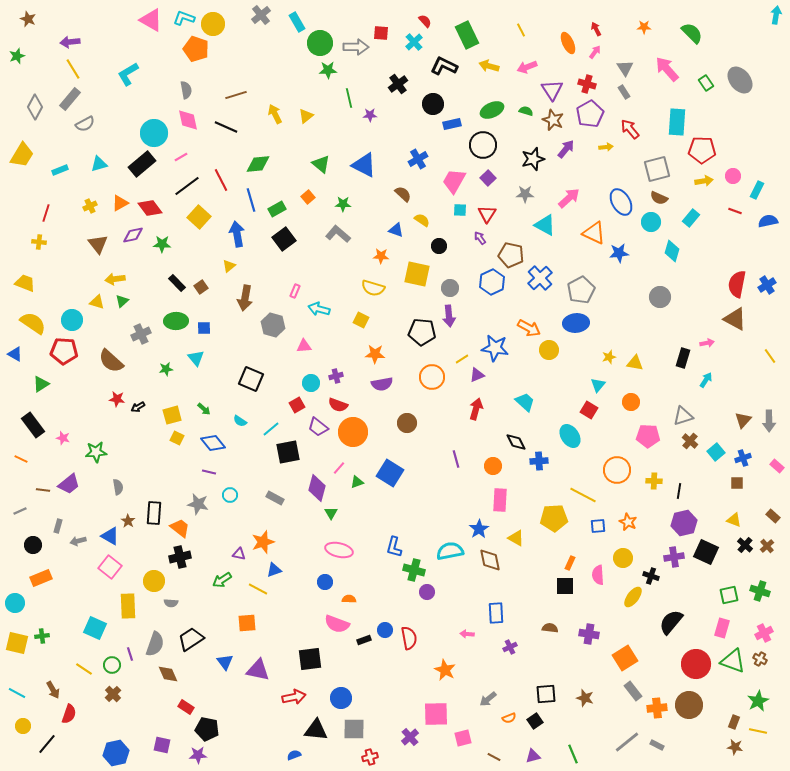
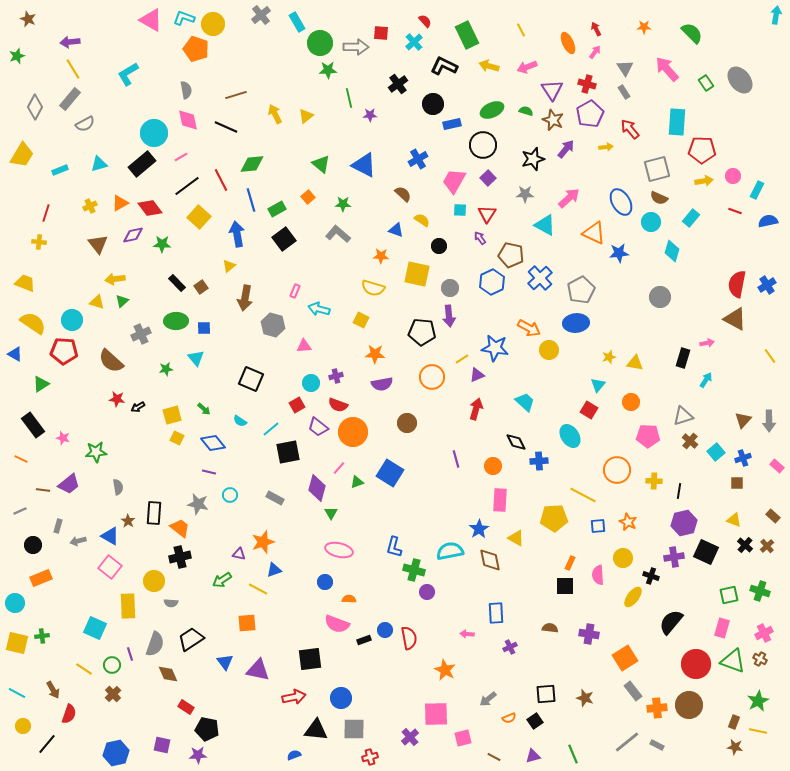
green diamond at (258, 164): moved 6 px left
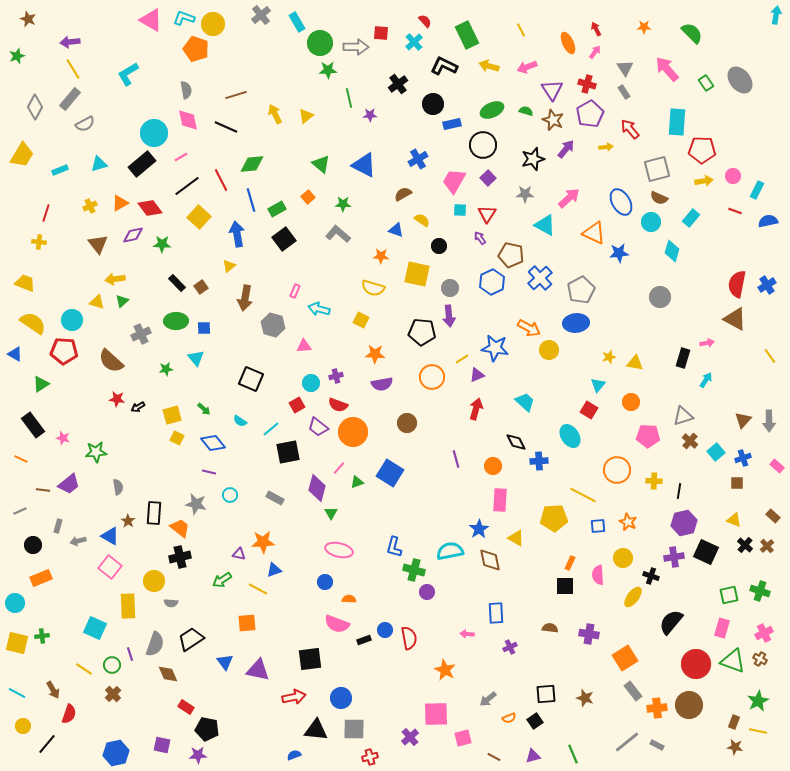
brown semicircle at (403, 194): rotated 72 degrees counterclockwise
gray star at (198, 504): moved 2 px left
orange star at (263, 542): rotated 15 degrees clockwise
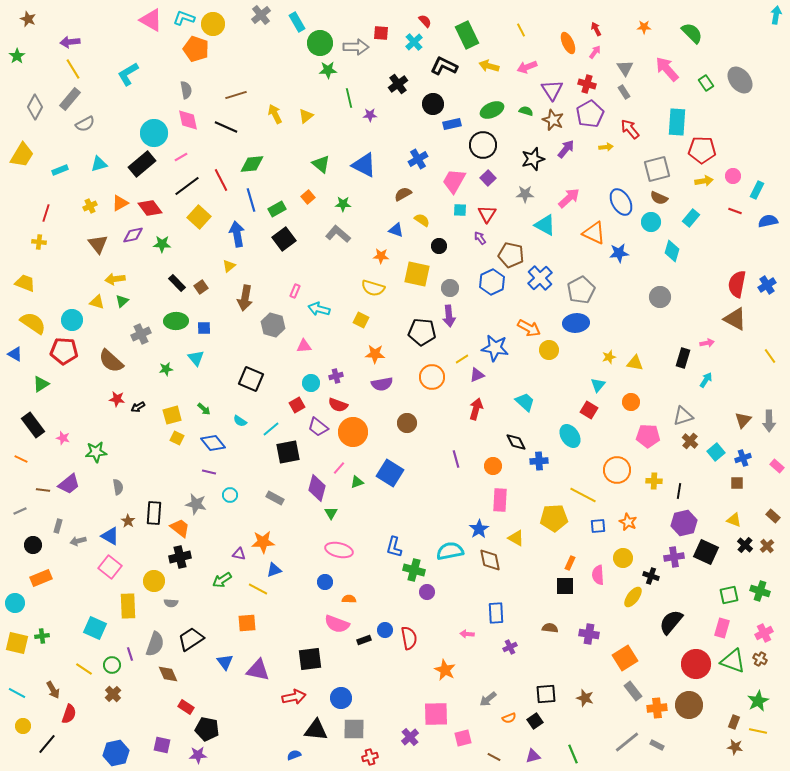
green star at (17, 56): rotated 14 degrees counterclockwise
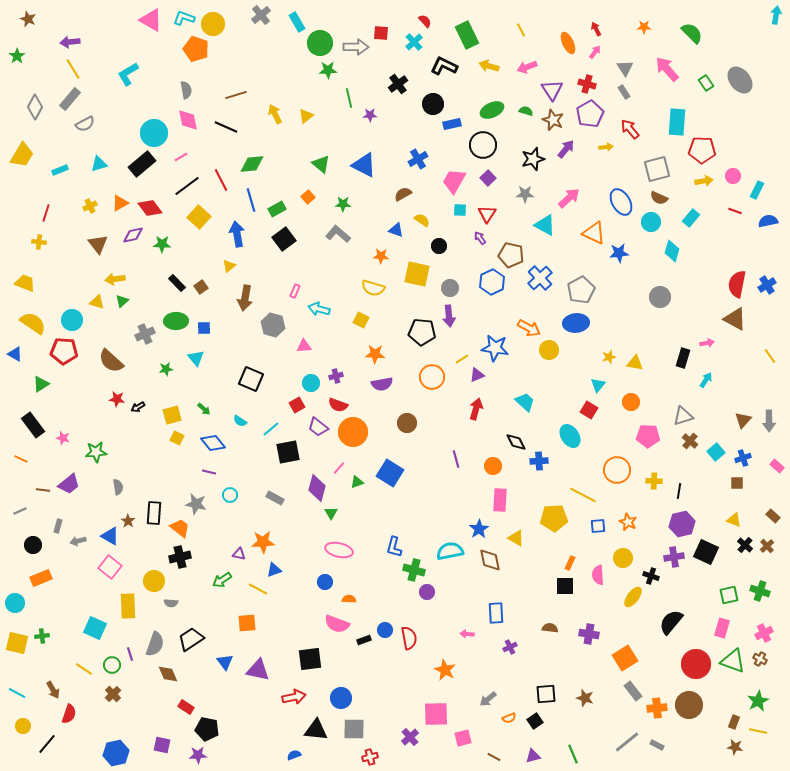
gray cross at (141, 334): moved 4 px right
purple hexagon at (684, 523): moved 2 px left, 1 px down
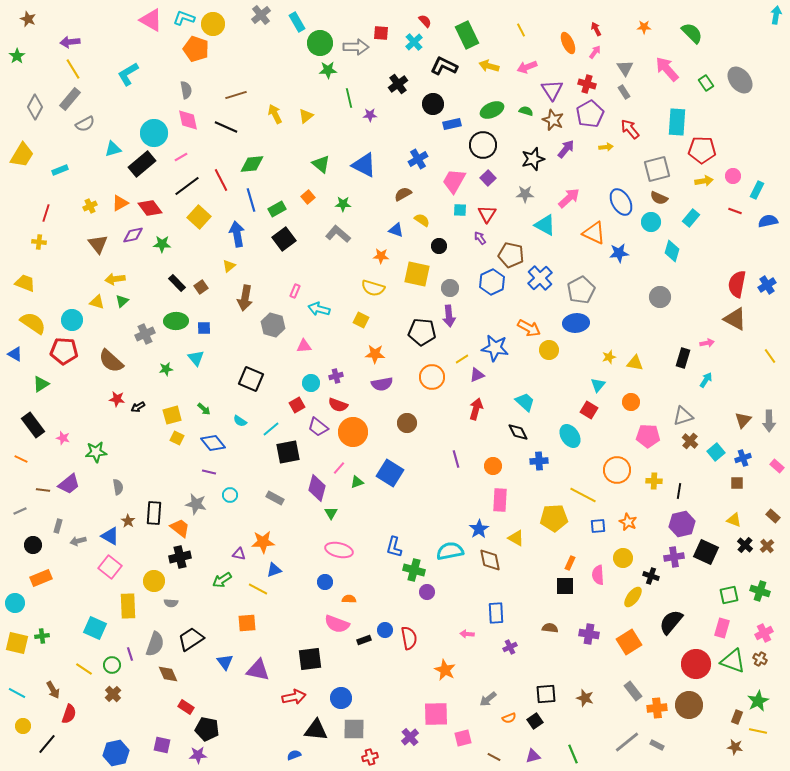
cyan triangle at (99, 164): moved 14 px right, 15 px up
black diamond at (516, 442): moved 2 px right, 10 px up
orange square at (625, 658): moved 4 px right, 16 px up
brown rectangle at (734, 722): moved 3 px right, 5 px up
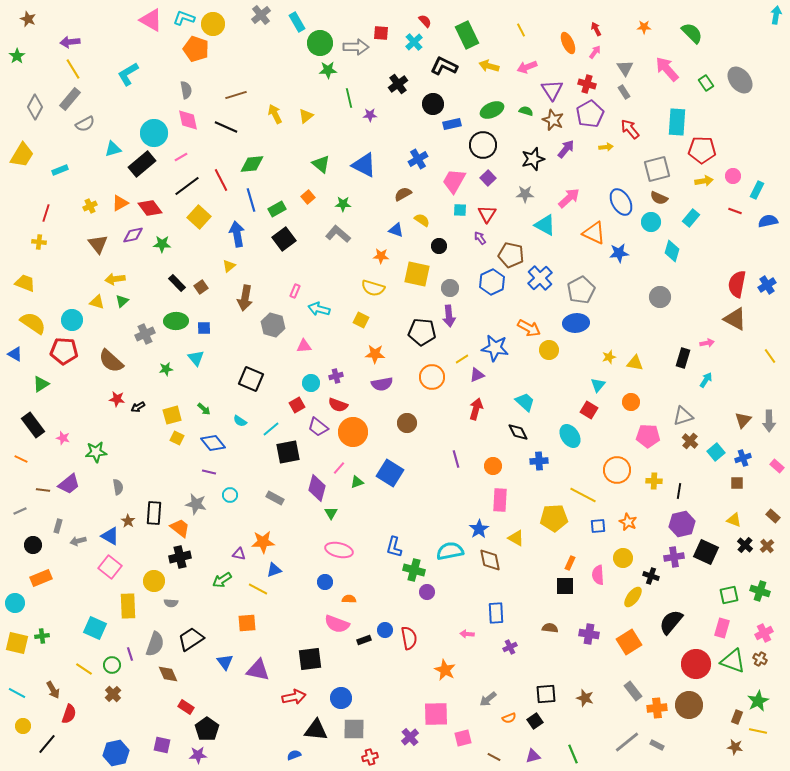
black pentagon at (207, 729): rotated 25 degrees clockwise
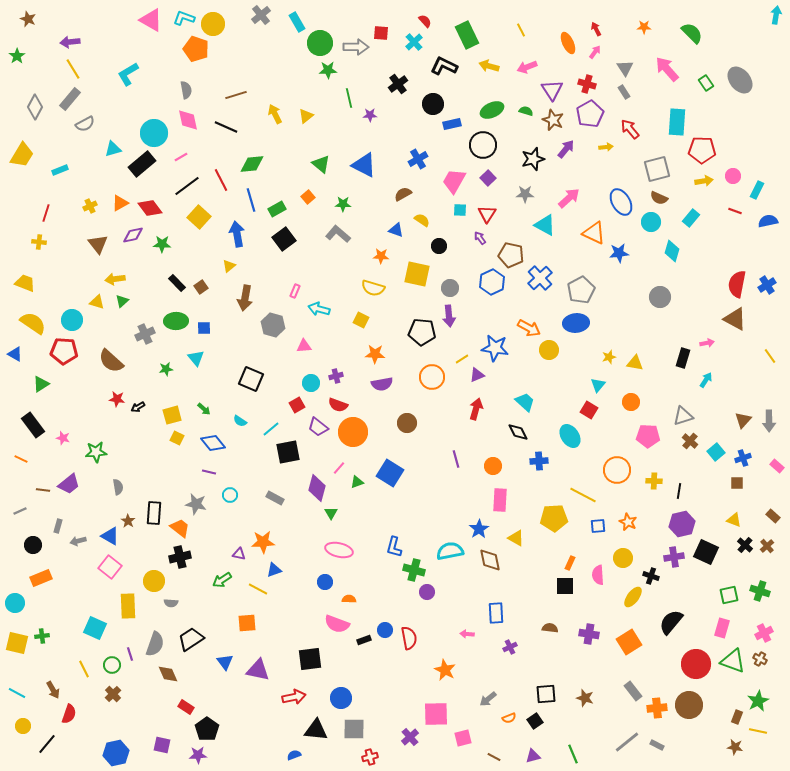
yellow line at (84, 669): rotated 30 degrees clockwise
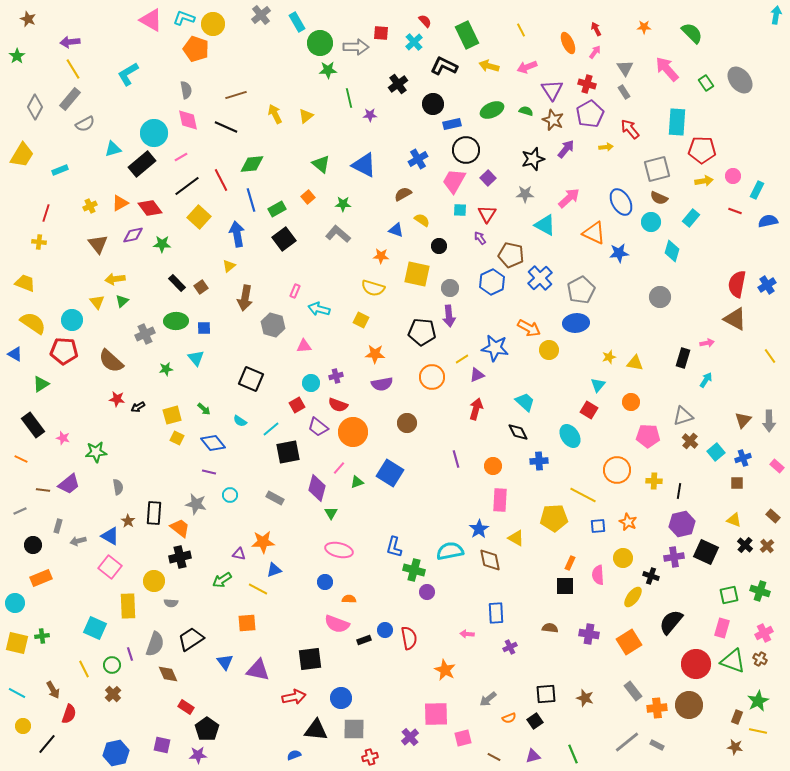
black circle at (483, 145): moved 17 px left, 5 px down
yellow triangle at (97, 302): rotated 35 degrees clockwise
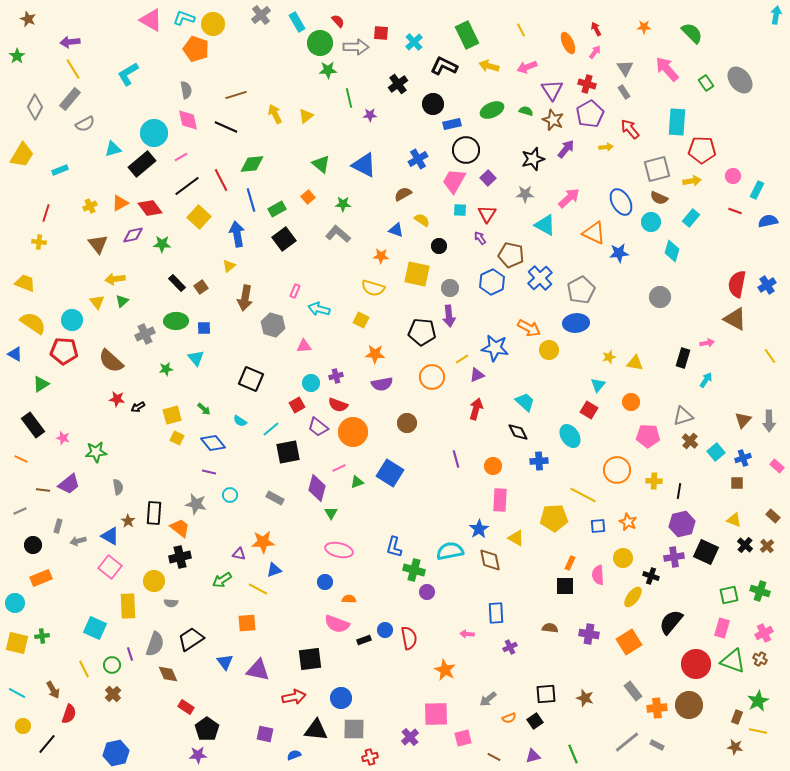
red semicircle at (425, 21): moved 87 px left
yellow arrow at (704, 181): moved 12 px left
pink line at (339, 468): rotated 24 degrees clockwise
purple square at (162, 745): moved 103 px right, 11 px up
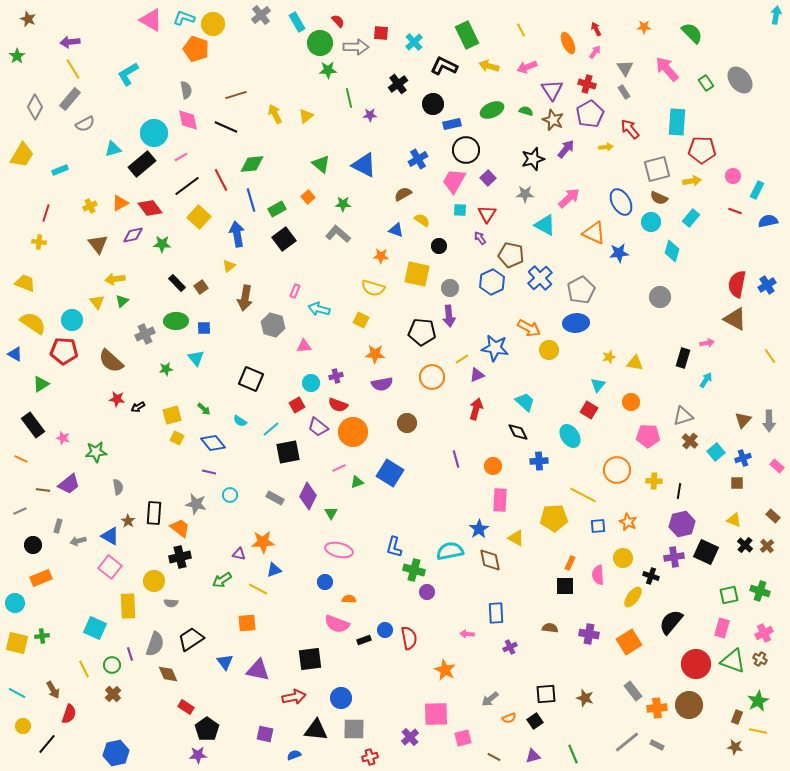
purple diamond at (317, 488): moved 9 px left, 8 px down; rotated 12 degrees clockwise
gray arrow at (488, 699): moved 2 px right
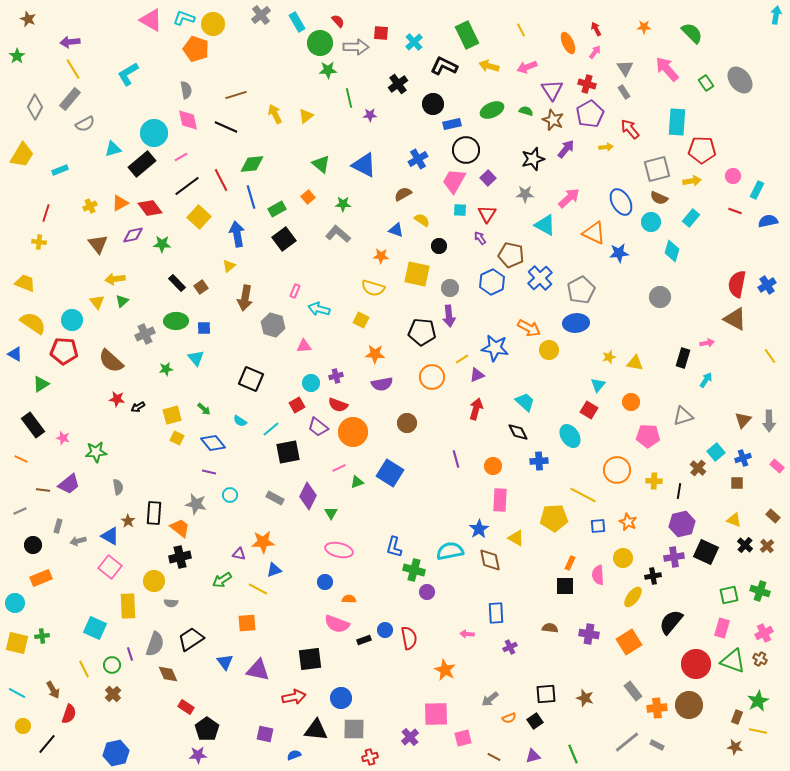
blue line at (251, 200): moved 3 px up
brown cross at (690, 441): moved 8 px right, 27 px down
black cross at (651, 576): moved 2 px right; rotated 28 degrees counterclockwise
